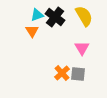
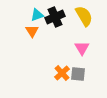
black cross: rotated 30 degrees clockwise
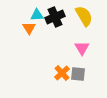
cyan triangle: rotated 16 degrees clockwise
orange triangle: moved 3 px left, 3 px up
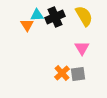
orange triangle: moved 2 px left, 3 px up
gray square: rotated 14 degrees counterclockwise
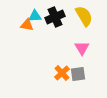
cyan triangle: moved 2 px left, 1 px down
orange triangle: rotated 48 degrees counterclockwise
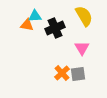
black cross: moved 11 px down
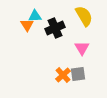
orange triangle: rotated 48 degrees clockwise
orange cross: moved 1 px right, 2 px down
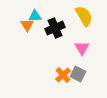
gray square: rotated 35 degrees clockwise
